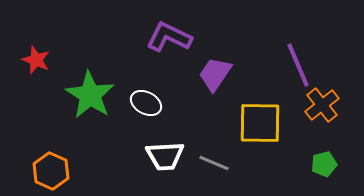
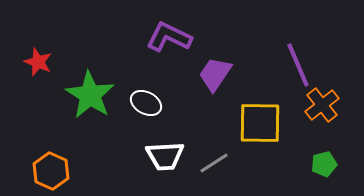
red star: moved 2 px right, 2 px down
gray line: rotated 56 degrees counterclockwise
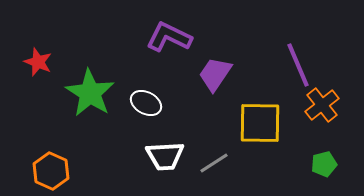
green star: moved 2 px up
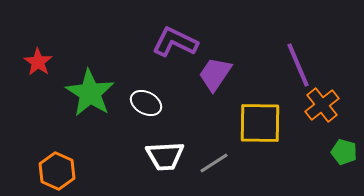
purple L-shape: moved 6 px right, 5 px down
red star: rotated 12 degrees clockwise
green pentagon: moved 20 px right, 12 px up; rotated 30 degrees clockwise
orange hexagon: moved 6 px right
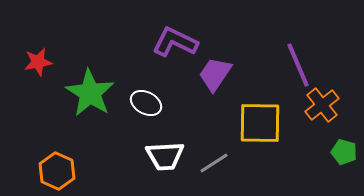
red star: rotated 28 degrees clockwise
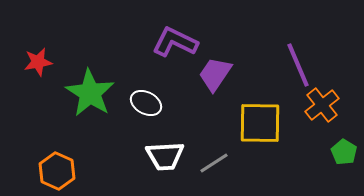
green pentagon: rotated 15 degrees clockwise
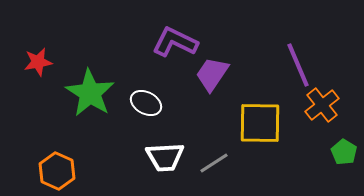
purple trapezoid: moved 3 px left
white trapezoid: moved 1 px down
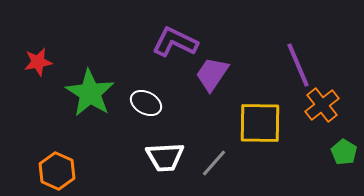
gray line: rotated 16 degrees counterclockwise
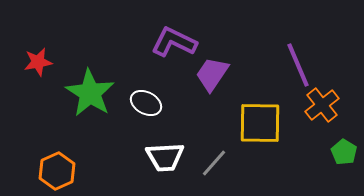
purple L-shape: moved 1 px left
orange hexagon: rotated 12 degrees clockwise
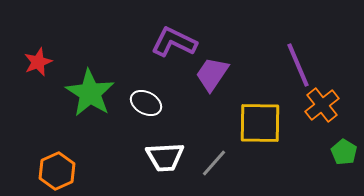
red star: rotated 12 degrees counterclockwise
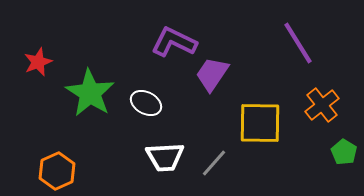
purple line: moved 22 px up; rotated 9 degrees counterclockwise
